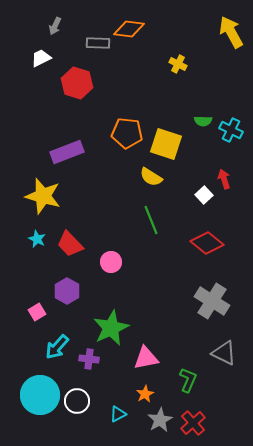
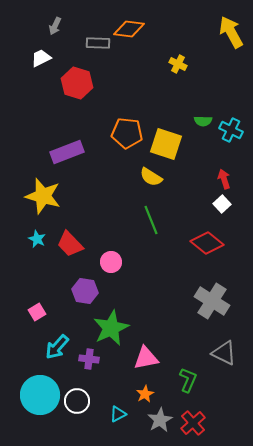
white square: moved 18 px right, 9 px down
purple hexagon: moved 18 px right; rotated 20 degrees counterclockwise
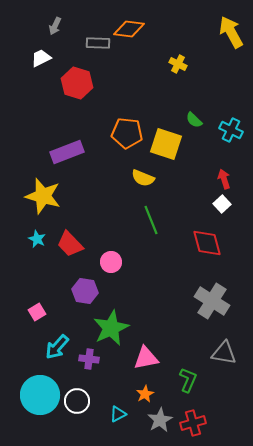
green semicircle: moved 9 px left, 1 px up; rotated 42 degrees clockwise
yellow semicircle: moved 8 px left, 1 px down; rotated 10 degrees counterclockwise
red diamond: rotated 36 degrees clockwise
gray triangle: rotated 16 degrees counterclockwise
red cross: rotated 25 degrees clockwise
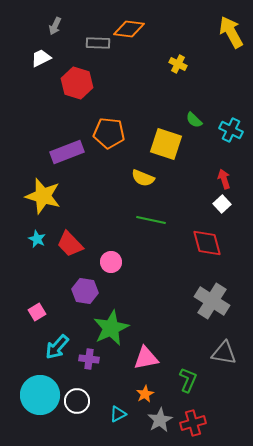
orange pentagon: moved 18 px left
green line: rotated 56 degrees counterclockwise
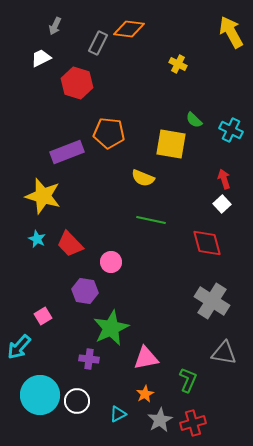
gray rectangle: rotated 65 degrees counterclockwise
yellow square: moved 5 px right; rotated 8 degrees counterclockwise
pink square: moved 6 px right, 4 px down
cyan arrow: moved 38 px left
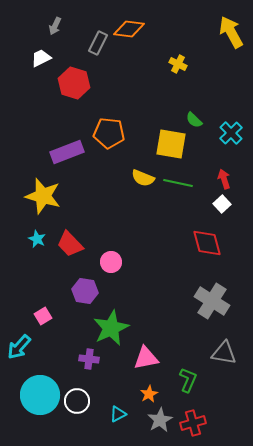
red hexagon: moved 3 px left
cyan cross: moved 3 px down; rotated 20 degrees clockwise
green line: moved 27 px right, 37 px up
orange star: moved 4 px right
